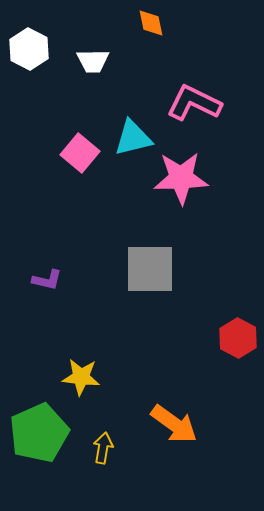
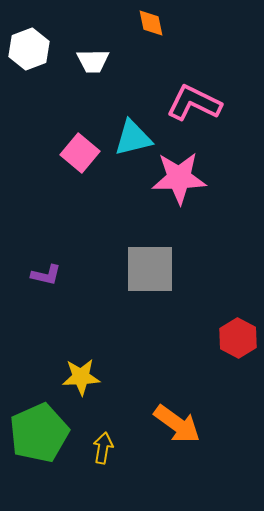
white hexagon: rotated 12 degrees clockwise
pink star: moved 2 px left
purple L-shape: moved 1 px left, 5 px up
yellow star: rotated 9 degrees counterclockwise
orange arrow: moved 3 px right
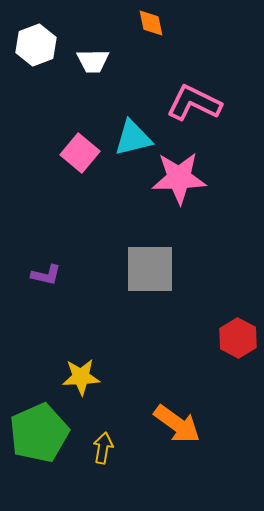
white hexagon: moved 7 px right, 4 px up
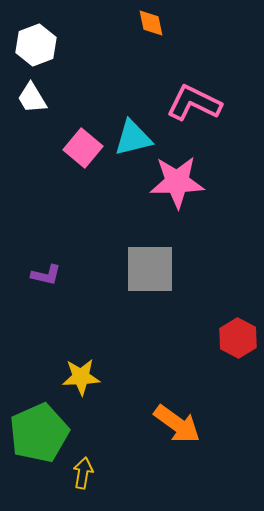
white trapezoid: moved 61 px left, 37 px down; rotated 60 degrees clockwise
pink square: moved 3 px right, 5 px up
pink star: moved 2 px left, 4 px down
yellow arrow: moved 20 px left, 25 px down
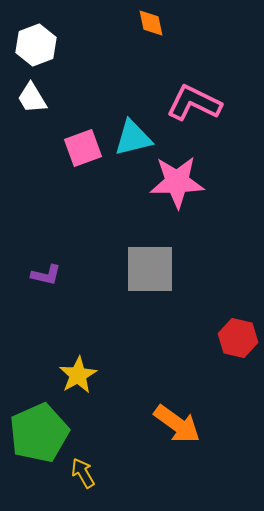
pink square: rotated 30 degrees clockwise
red hexagon: rotated 15 degrees counterclockwise
yellow star: moved 3 px left, 2 px up; rotated 27 degrees counterclockwise
yellow arrow: rotated 40 degrees counterclockwise
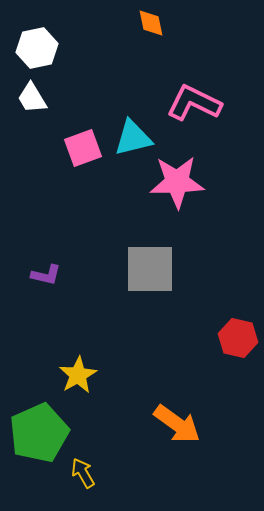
white hexagon: moved 1 px right, 3 px down; rotated 9 degrees clockwise
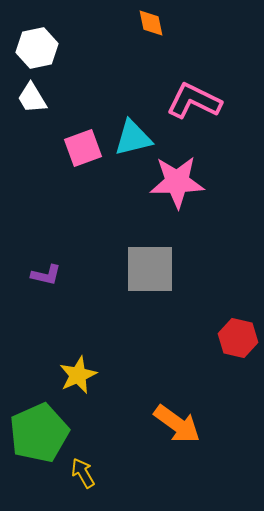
pink L-shape: moved 2 px up
yellow star: rotated 6 degrees clockwise
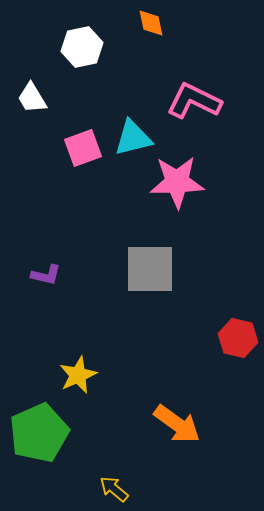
white hexagon: moved 45 px right, 1 px up
yellow arrow: moved 31 px right, 16 px down; rotated 20 degrees counterclockwise
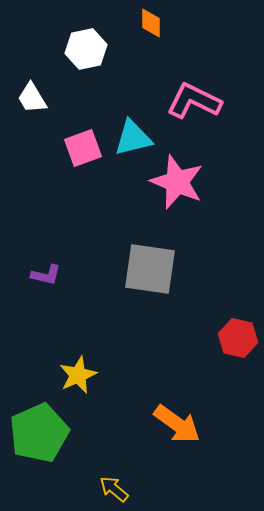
orange diamond: rotated 12 degrees clockwise
white hexagon: moved 4 px right, 2 px down
pink star: rotated 24 degrees clockwise
gray square: rotated 8 degrees clockwise
